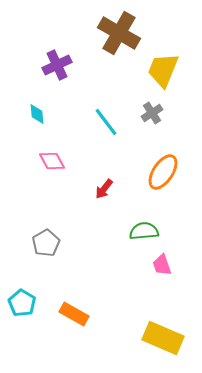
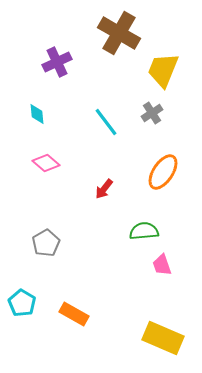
purple cross: moved 3 px up
pink diamond: moved 6 px left, 2 px down; rotated 20 degrees counterclockwise
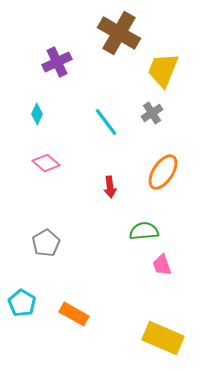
cyan diamond: rotated 30 degrees clockwise
red arrow: moved 6 px right, 2 px up; rotated 45 degrees counterclockwise
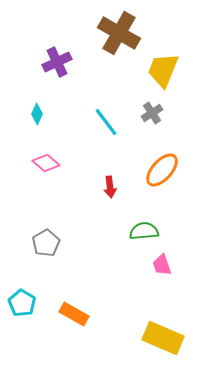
orange ellipse: moved 1 px left, 2 px up; rotated 9 degrees clockwise
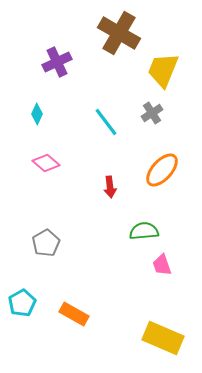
cyan pentagon: rotated 12 degrees clockwise
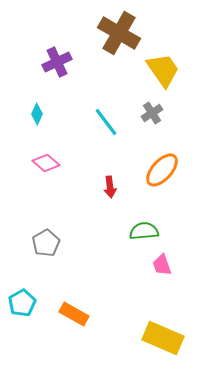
yellow trapezoid: rotated 123 degrees clockwise
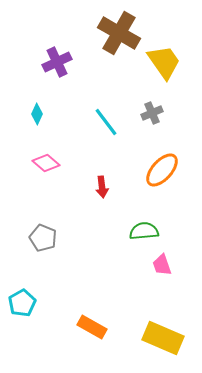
yellow trapezoid: moved 1 px right, 8 px up
gray cross: rotated 10 degrees clockwise
red arrow: moved 8 px left
gray pentagon: moved 3 px left, 5 px up; rotated 20 degrees counterclockwise
orange rectangle: moved 18 px right, 13 px down
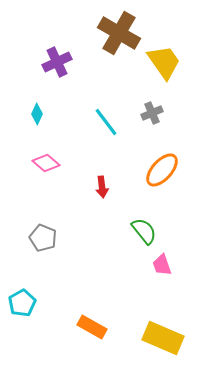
green semicircle: rotated 56 degrees clockwise
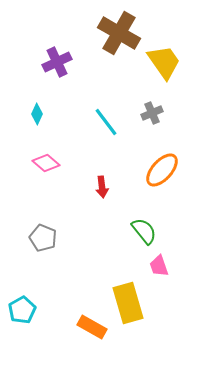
pink trapezoid: moved 3 px left, 1 px down
cyan pentagon: moved 7 px down
yellow rectangle: moved 35 px left, 35 px up; rotated 51 degrees clockwise
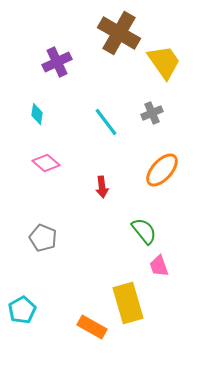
cyan diamond: rotated 15 degrees counterclockwise
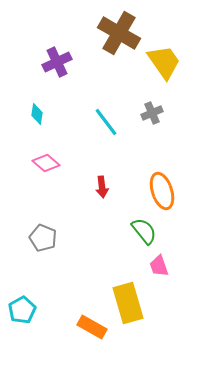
orange ellipse: moved 21 px down; rotated 60 degrees counterclockwise
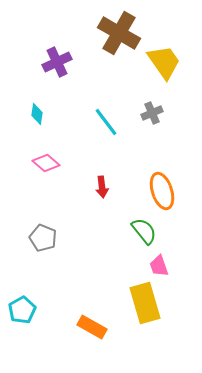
yellow rectangle: moved 17 px right
